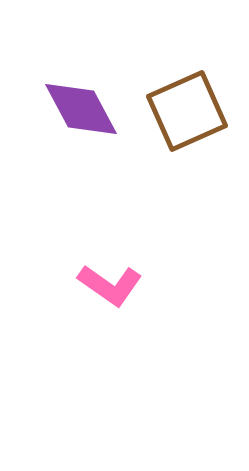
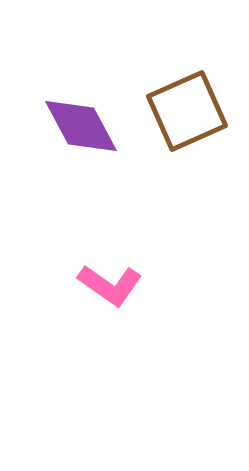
purple diamond: moved 17 px down
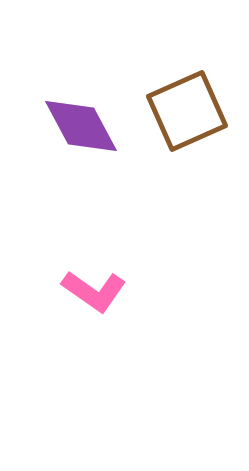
pink L-shape: moved 16 px left, 6 px down
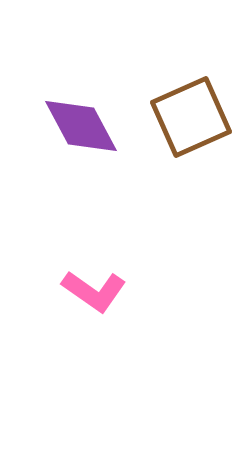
brown square: moved 4 px right, 6 px down
